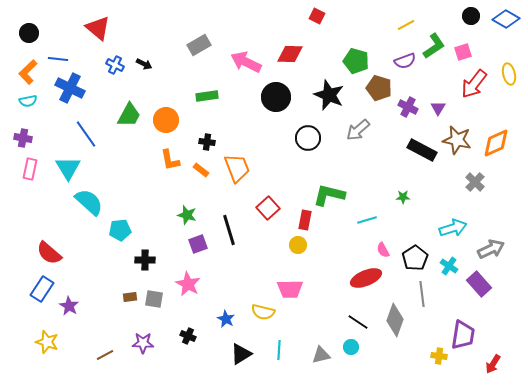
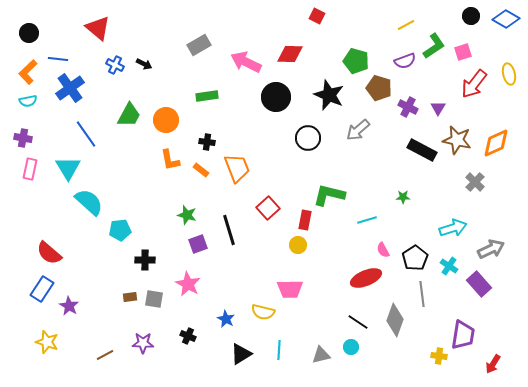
blue cross at (70, 88): rotated 28 degrees clockwise
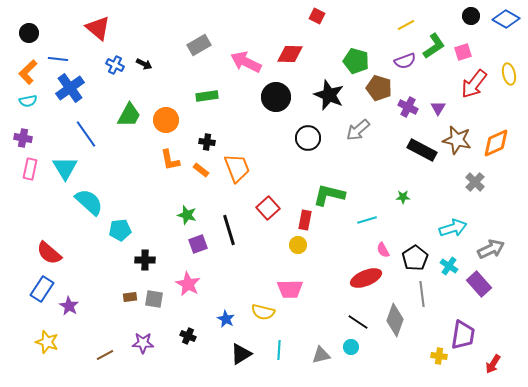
cyan triangle at (68, 168): moved 3 px left
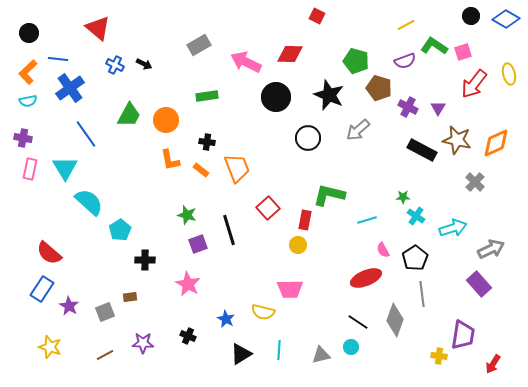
green L-shape at (434, 46): rotated 112 degrees counterclockwise
cyan pentagon at (120, 230): rotated 25 degrees counterclockwise
cyan cross at (449, 266): moved 33 px left, 50 px up
gray square at (154, 299): moved 49 px left, 13 px down; rotated 30 degrees counterclockwise
yellow star at (47, 342): moved 3 px right, 5 px down
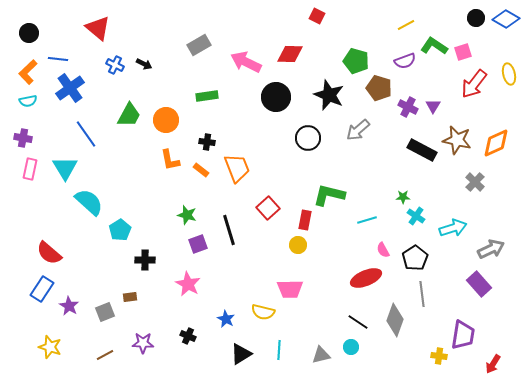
black circle at (471, 16): moved 5 px right, 2 px down
purple triangle at (438, 108): moved 5 px left, 2 px up
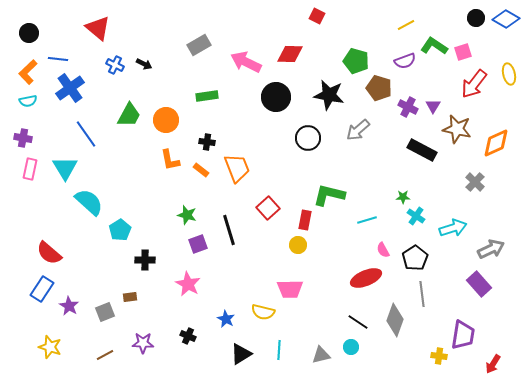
black star at (329, 95): rotated 12 degrees counterclockwise
brown star at (457, 140): moved 11 px up
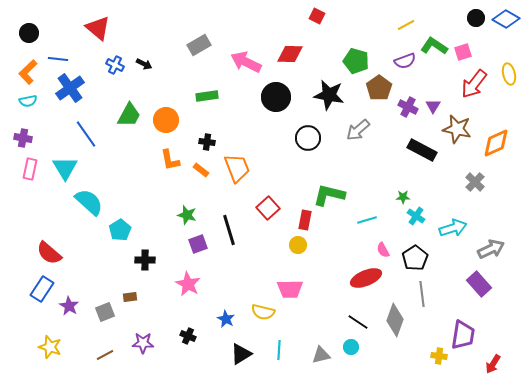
brown pentagon at (379, 88): rotated 20 degrees clockwise
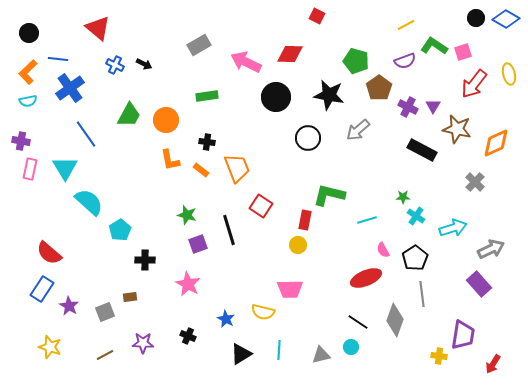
purple cross at (23, 138): moved 2 px left, 3 px down
red square at (268, 208): moved 7 px left, 2 px up; rotated 15 degrees counterclockwise
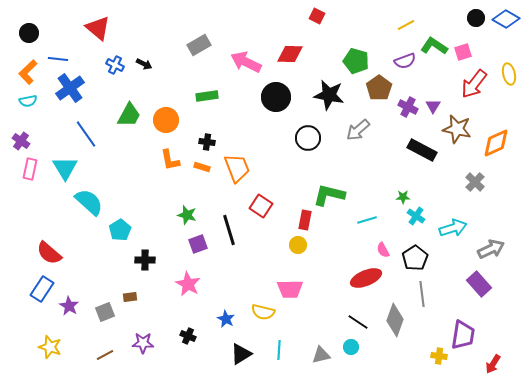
purple cross at (21, 141): rotated 24 degrees clockwise
orange rectangle at (201, 170): moved 1 px right, 3 px up; rotated 21 degrees counterclockwise
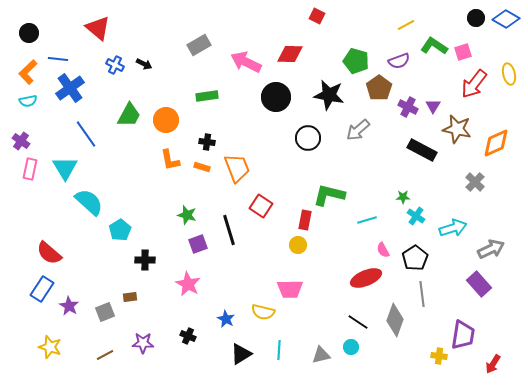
purple semicircle at (405, 61): moved 6 px left
